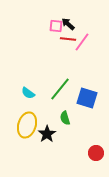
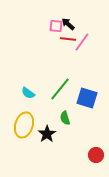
yellow ellipse: moved 3 px left
red circle: moved 2 px down
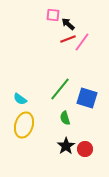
pink square: moved 3 px left, 11 px up
red line: rotated 28 degrees counterclockwise
cyan semicircle: moved 8 px left, 6 px down
black star: moved 19 px right, 12 px down
red circle: moved 11 px left, 6 px up
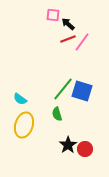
green line: moved 3 px right
blue square: moved 5 px left, 7 px up
green semicircle: moved 8 px left, 4 px up
black star: moved 2 px right, 1 px up
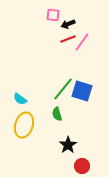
black arrow: rotated 64 degrees counterclockwise
red circle: moved 3 px left, 17 px down
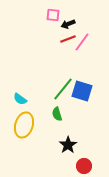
red circle: moved 2 px right
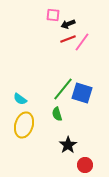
blue square: moved 2 px down
red circle: moved 1 px right, 1 px up
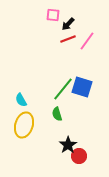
black arrow: rotated 24 degrees counterclockwise
pink line: moved 5 px right, 1 px up
blue square: moved 6 px up
cyan semicircle: moved 1 px right, 1 px down; rotated 24 degrees clockwise
red circle: moved 6 px left, 9 px up
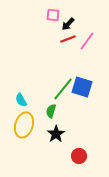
green semicircle: moved 6 px left, 3 px up; rotated 32 degrees clockwise
black star: moved 12 px left, 11 px up
